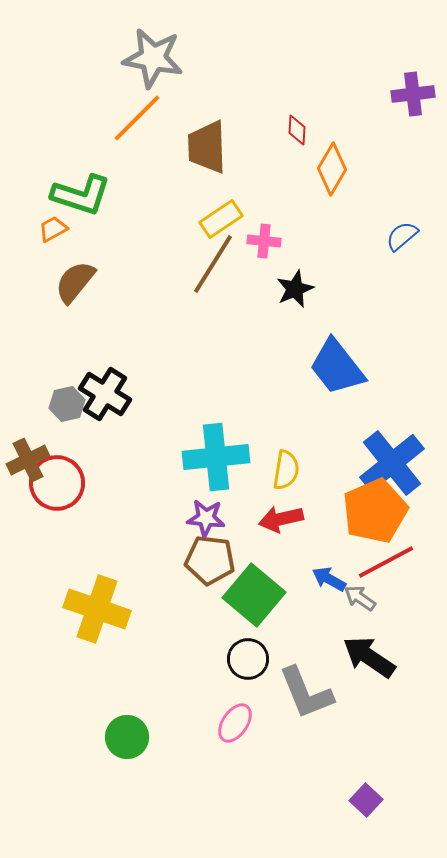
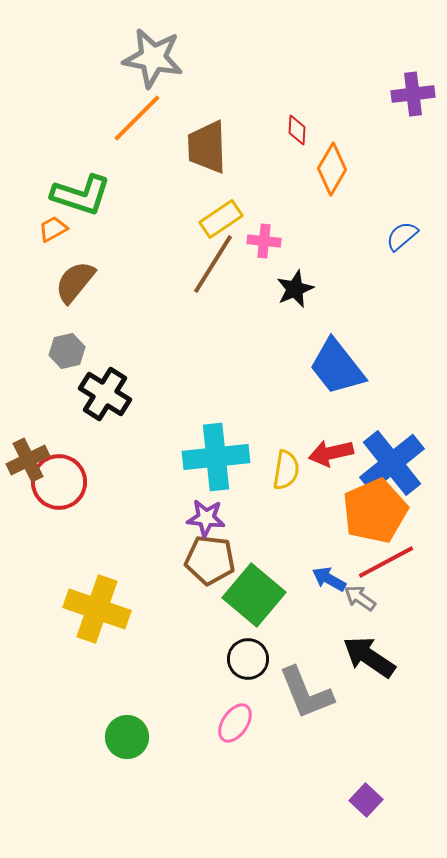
gray hexagon: moved 53 px up
red circle: moved 2 px right, 1 px up
red arrow: moved 50 px right, 66 px up
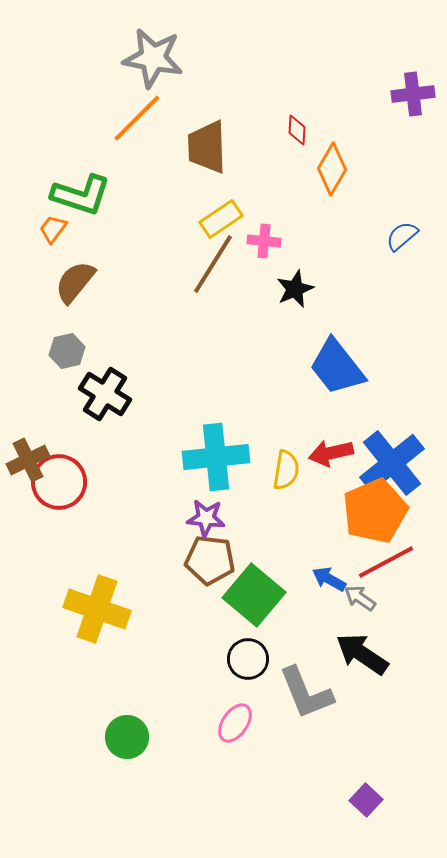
orange trapezoid: rotated 24 degrees counterclockwise
black arrow: moved 7 px left, 3 px up
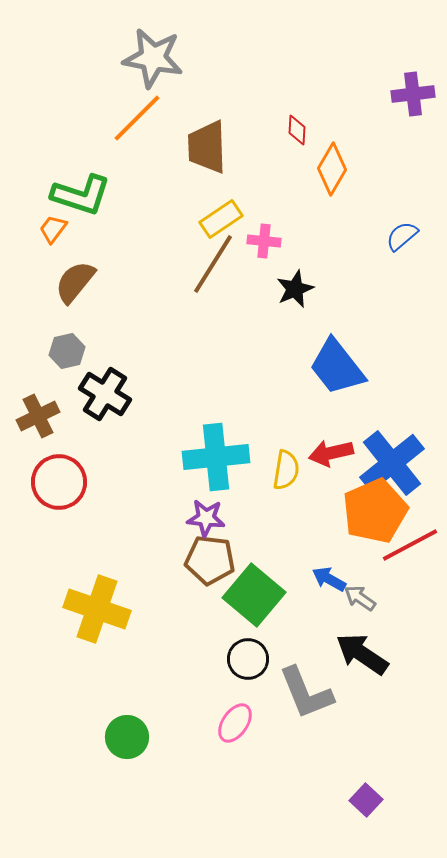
brown cross: moved 10 px right, 44 px up
red line: moved 24 px right, 17 px up
